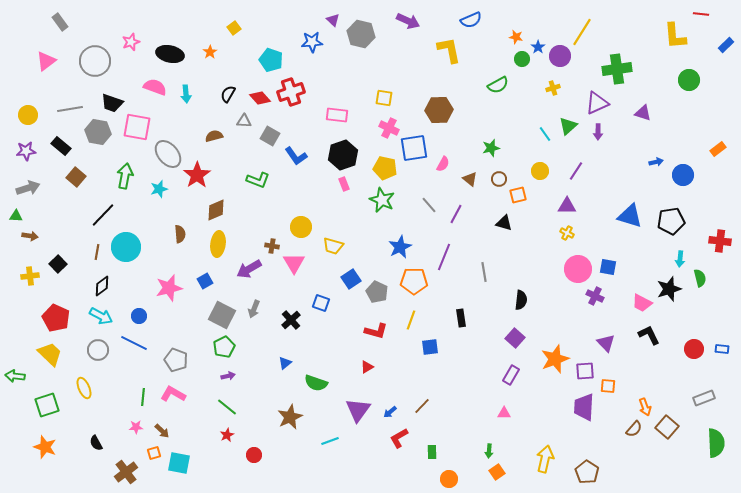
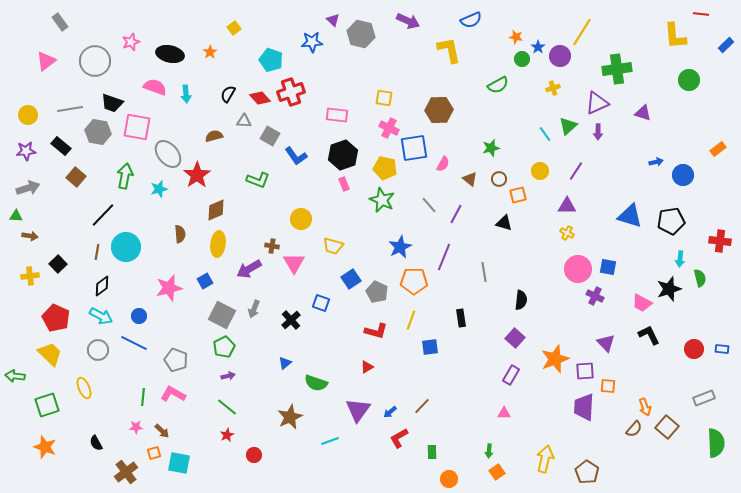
yellow circle at (301, 227): moved 8 px up
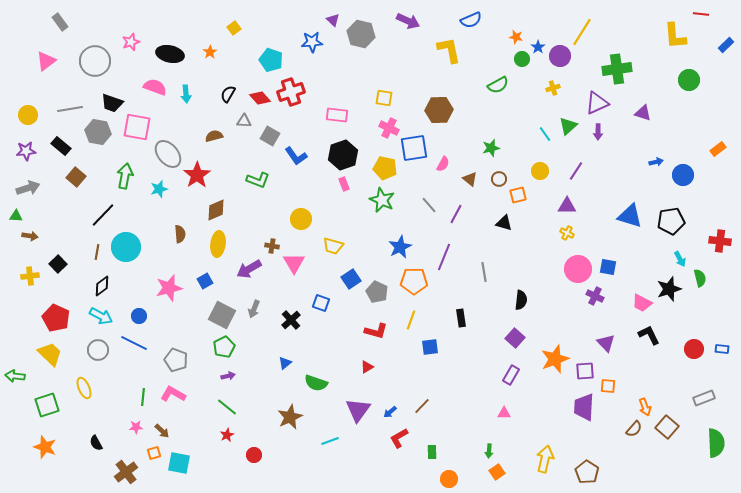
cyan arrow at (680, 259): rotated 35 degrees counterclockwise
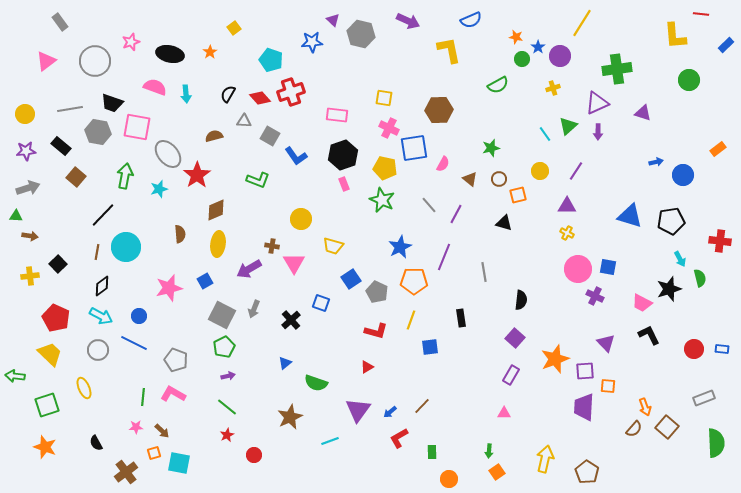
yellow line at (582, 32): moved 9 px up
yellow circle at (28, 115): moved 3 px left, 1 px up
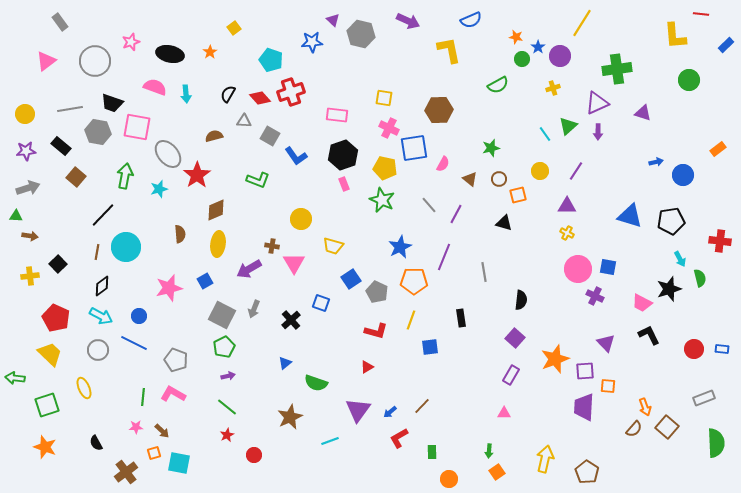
green arrow at (15, 376): moved 2 px down
